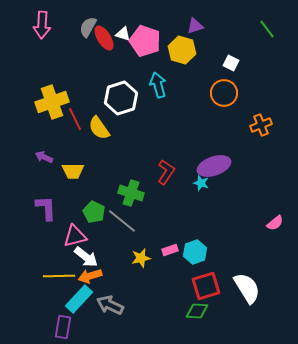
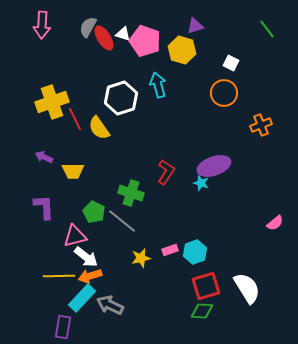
purple L-shape: moved 2 px left, 1 px up
cyan rectangle: moved 3 px right, 1 px up
green diamond: moved 5 px right
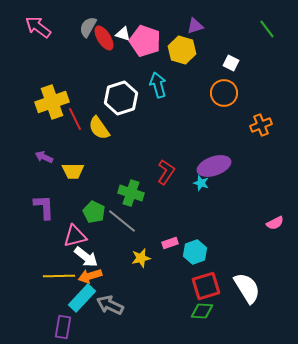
pink arrow: moved 4 px left, 2 px down; rotated 124 degrees clockwise
pink semicircle: rotated 12 degrees clockwise
pink rectangle: moved 7 px up
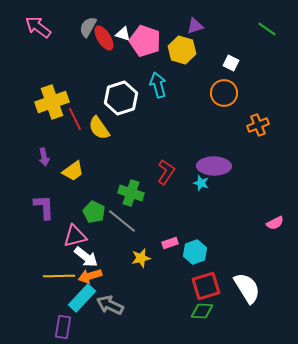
green line: rotated 18 degrees counterclockwise
orange cross: moved 3 px left
purple arrow: rotated 126 degrees counterclockwise
purple ellipse: rotated 20 degrees clockwise
yellow trapezoid: rotated 35 degrees counterclockwise
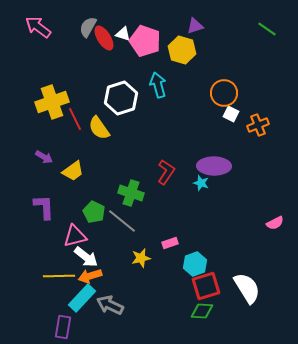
white square: moved 51 px down
purple arrow: rotated 48 degrees counterclockwise
cyan hexagon: moved 12 px down
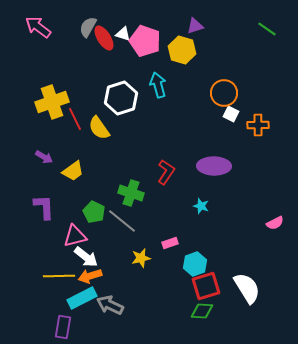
orange cross: rotated 20 degrees clockwise
cyan star: moved 23 px down
cyan rectangle: rotated 20 degrees clockwise
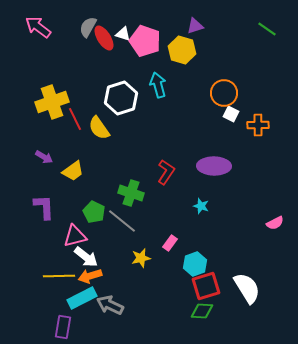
pink rectangle: rotated 35 degrees counterclockwise
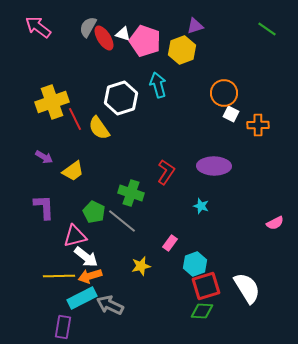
yellow hexagon: rotated 24 degrees clockwise
yellow star: moved 8 px down
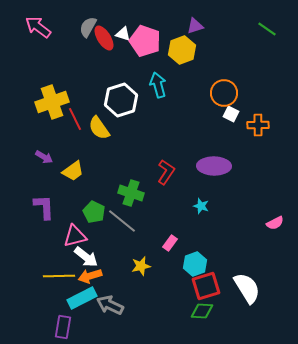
white hexagon: moved 2 px down
